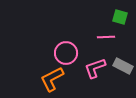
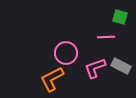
gray rectangle: moved 2 px left
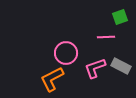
green square: rotated 35 degrees counterclockwise
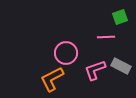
pink L-shape: moved 2 px down
